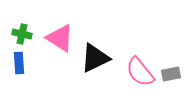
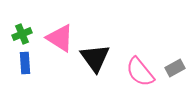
green cross: rotated 36 degrees counterclockwise
black triangle: rotated 40 degrees counterclockwise
blue rectangle: moved 6 px right
gray rectangle: moved 4 px right, 6 px up; rotated 18 degrees counterclockwise
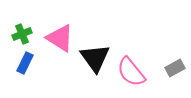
blue rectangle: rotated 30 degrees clockwise
pink semicircle: moved 9 px left
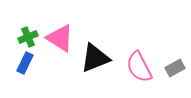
green cross: moved 6 px right, 3 px down
black triangle: rotated 44 degrees clockwise
pink semicircle: moved 8 px right, 5 px up; rotated 12 degrees clockwise
